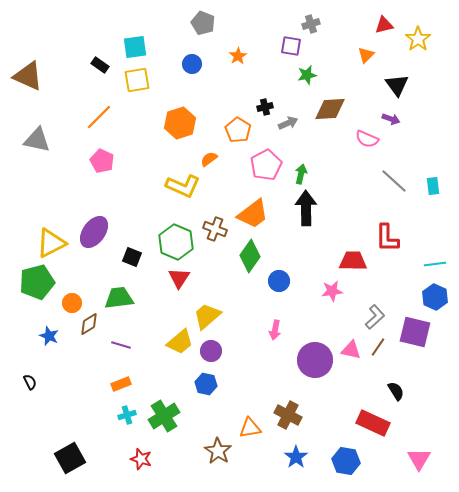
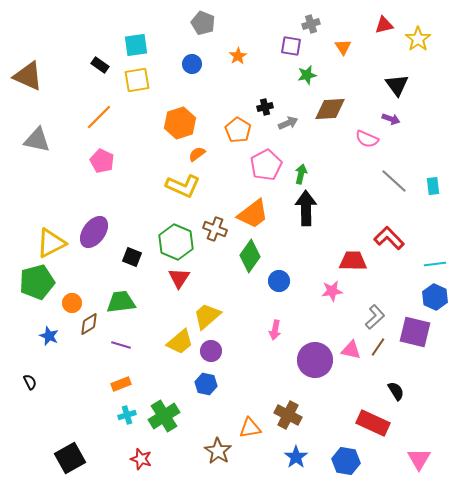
cyan square at (135, 47): moved 1 px right, 2 px up
orange triangle at (366, 55): moved 23 px left, 8 px up; rotated 18 degrees counterclockwise
orange semicircle at (209, 159): moved 12 px left, 5 px up
red L-shape at (387, 238): moved 2 px right; rotated 136 degrees clockwise
green trapezoid at (119, 298): moved 2 px right, 4 px down
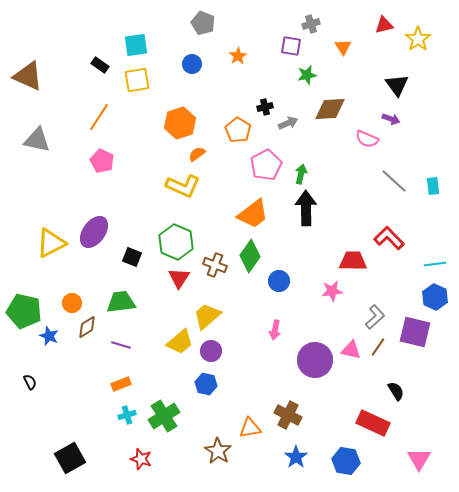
orange line at (99, 117): rotated 12 degrees counterclockwise
brown cross at (215, 229): moved 36 px down
green pentagon at (37, 282): moved 13 px left, 29 px down; rotated 28 degrees clockwise
brown diamond at (89, 324): moved 2 px left, 3 px down
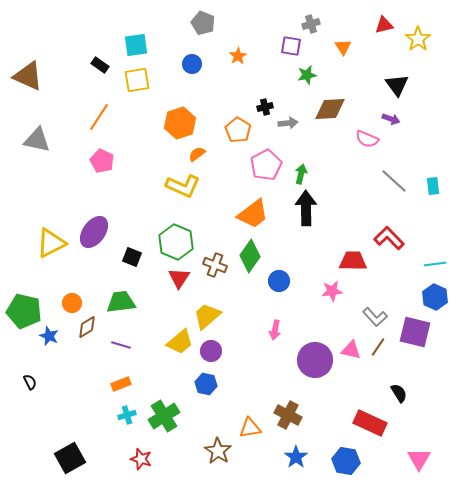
gray arrow at (288, 123): rotated 18 degrees clockwise
gray L-shape at (375, 317): rotated 90 degrees clockwise
black semicircle at (396, 391): moved 3 px right, 2 px down
red rectangle at (373, 423): moved 3 px left
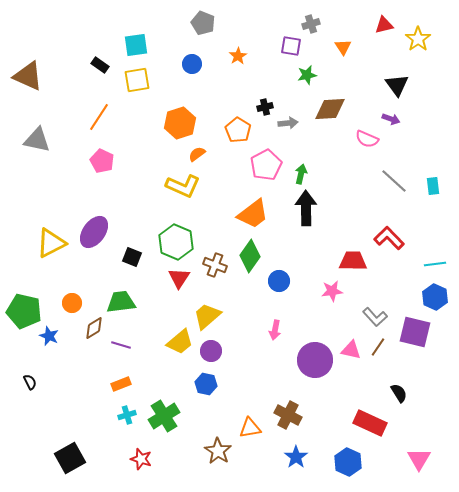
brown diamond at (87, 327): moved 7 px right, 1 px down
blue hexagon at (346, 461): moved 2 px right, 1 px down; rotated 16 degrees clockwise
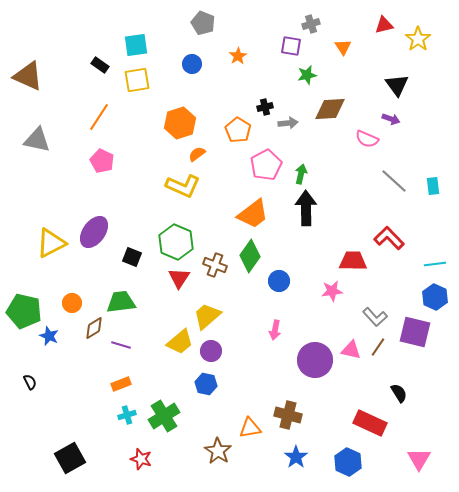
brown cross at (288, 415): rotated 12 degrees counterclockwise
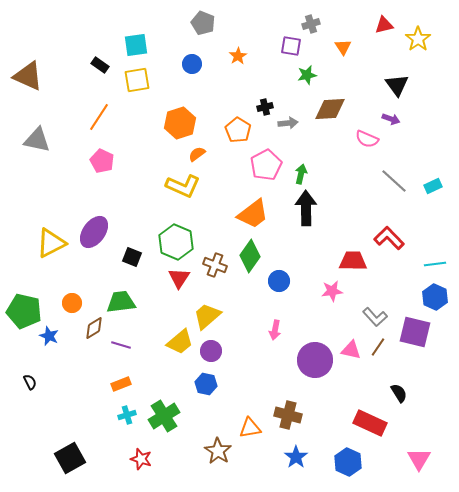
cyan rectangle at (433, 186): rotated 72 degrees clockwise
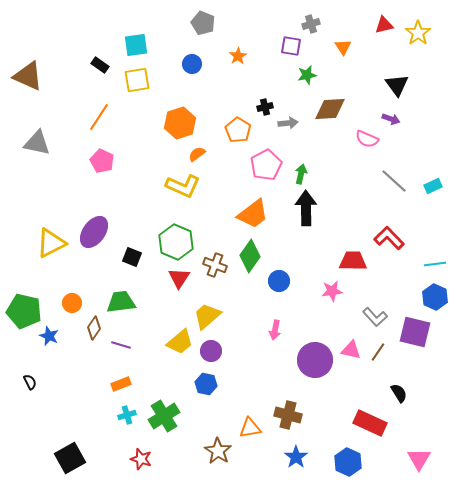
yellow star at (418, 39): moved 6 px up
gray triangle at (37, 140): moved 3 px down
brown diamond at (94, 328): rotated 25 degrees counterclockwise
brown line at (378, 347): moved 5 px down
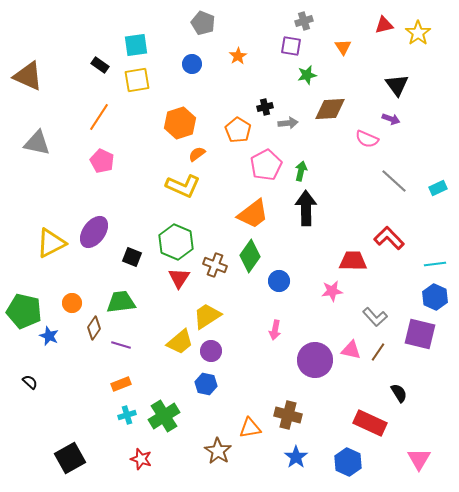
gray cross at (311, 24): moved 7 px left, 3 px up
green arrow at (301, 174): moved 3 px up
cyan rectangle at (433, 186): moved 5 px right, 2 px down
yellow trapezoid at (207, 316): rotated 8 degrees clockwise
purple square at (415, 332): moved 5 px right, 2 px down
black semicircle at (30, 382): rotated 21 degrees counterclockwise
